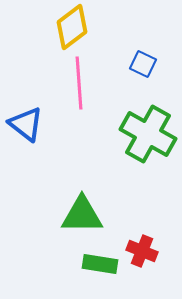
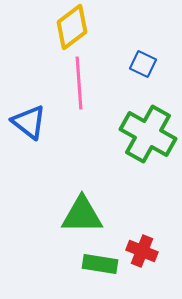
blue triangle: moved 3 px right, 2 px up
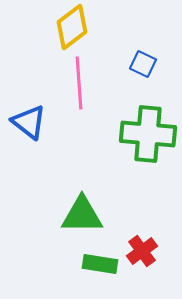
green cross: rotated 24 degrees counterclockwise
red cross: rotated 32 degrees clockwise
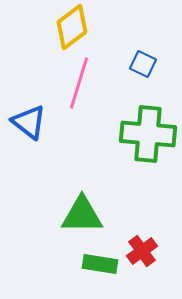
pink line: rotated 21 degrees clockwise
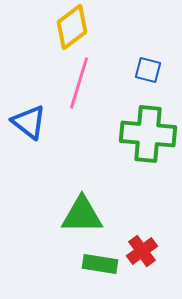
blue square: moved 5 px right, 6 px down; rotated 12 degrees counterclockwise
